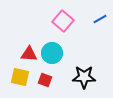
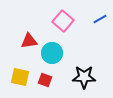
red triangle: moved 13 px up; rotated 12 degrees counterclockwise
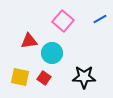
red square: moved 1 px left, 2 px up; rotated 16 degrees clockwise
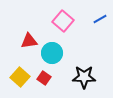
yellow square: rotated 30 degrees clockwise
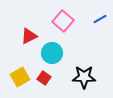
red triangle: moved 5 px up; rotated 18 degrees counterclockwise
yellow square: rotated 18 degrees clockwise
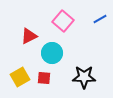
red square: rotated 32 degrees counterclockwise
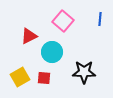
blue line: rotated 56 degrees counterclockwise
cyan circle: moved 1 px up
black star: moved 5 px up
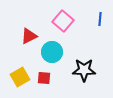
black star: moved 2 px up
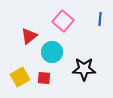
red triangle: rotated 12 degrees counterclockwise
black star: moved 1 px up
